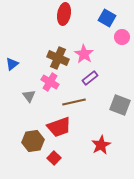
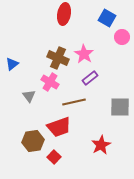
gray square: moved 2 px down; rotated 20 degrees counterclockwise
red square: moved 1 px up
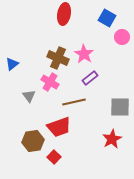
red star: moved 11 px right, 6 px up
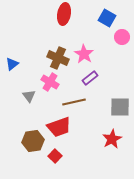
red square: moved 1 px right, 1 px up
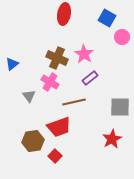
brown cross: moved 1 px left
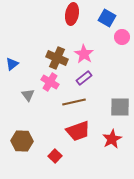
red ellipse: moved 8 px right
purple rectangle: moved 6 px left
gray triangle: moved 1 px left, 1 px up
red trapezoid: moved 19 px right, 4 px down
brown hexagon: moved 11 px left; rotated 10 degrees clockwise
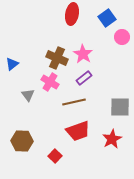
blue square: rotated 24 degrees clockwise
pink star: moved 1 px left
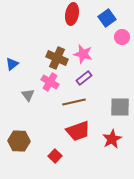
pink star: rotated 18 degrees counterclockwise
brown hexagon: moved 3 px left
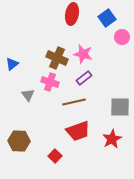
pink cross: rotated 12 degrees counterclockwise
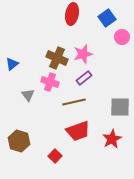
pink star: rotated 30 degrees counterclockwise
brown hexagon: rotated 15 degrees clockwise
